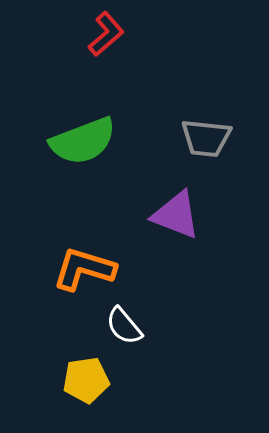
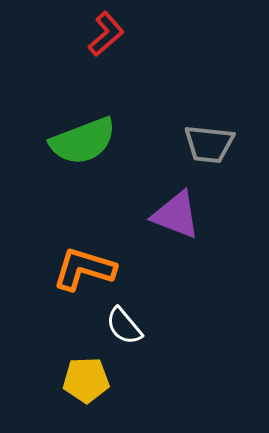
gray trapezoid: moved 3 px right, 6 px down
yellow pentagon: rotated 6 degrees clockwise
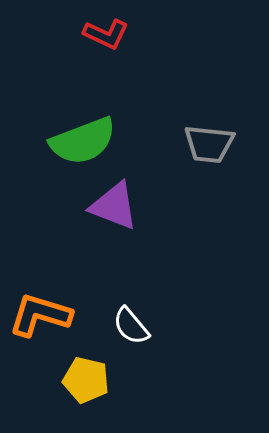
red L-shape: rotated 66 degrees clockwise
purple triangle: moved 62 px left, 9 px up
orange L-shape: moved 44 px left, 46 px down
white semicircle: moved 7 px right
yellow pentagon: rotated 15 degrees clockwise
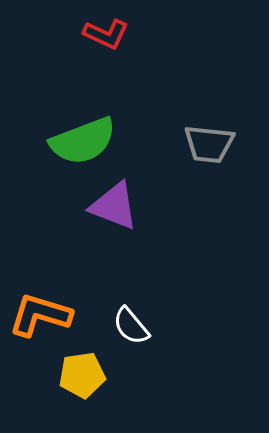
yellow pentagon: moved 4 px left, 5 px up; rotated 21 degrees counterclockwise
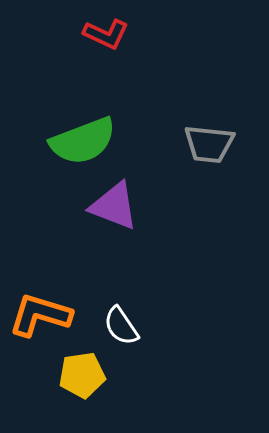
white semicircle: moved 10 px left; rotated 6 degrees clockwise
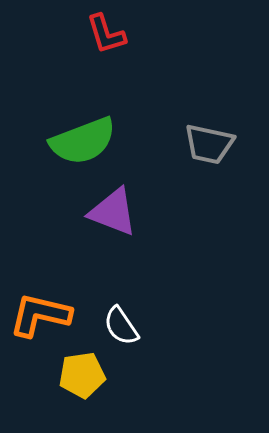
red L-shape: rotated 48 degrees clockwise
gray trapezoid: rotated 6 degrees clockwise
purple triangle: moved 1 px left, 6 px down
orange L-shape: rotated 4 degrees counterclockwise
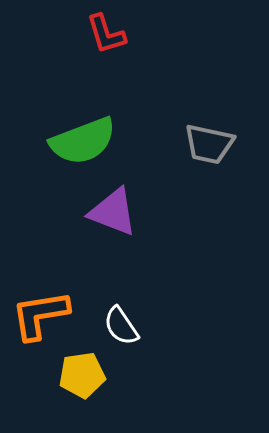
orange L-shape: rotated 22 degrees counterclockwise
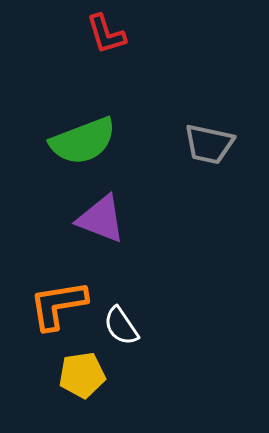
purple triangle: moved 12 px left, 7 px down
orange L-shape: moved 18 px right, 10 px up
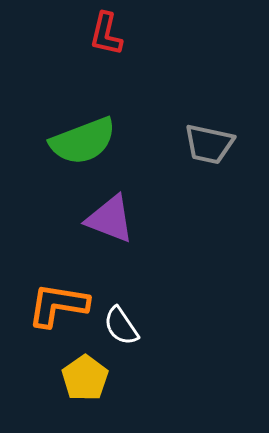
red L-shape: rotated 30 degrees clockwise
purple triangle: moved 9 px right
orange L-shape: rotated 18 degrees clockwise
yellow pentagon: moved 3 px right, 3 px down; rotated 27 degrees counterclockwise
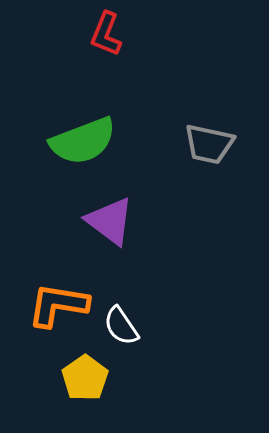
red L-shape: rotated 9 degrees clockwise
purple triangle: moved 2 px down; rotated 16 degrees clockwise
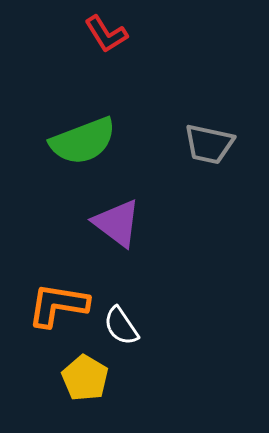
red L-shape: rotated 54 degrees counterclockwise
purple triangle: moved 7 px right, 2 px down
yellow pentagon: rotated 6 degrees counterclockwise
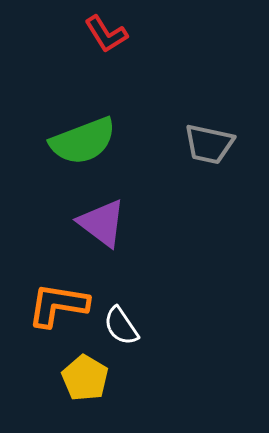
purple triangle: moved 15 px left
